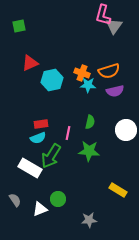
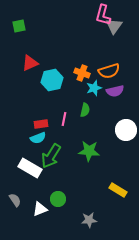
cyan star: moved 6 px right, 3 px down; rotated 21 degrees counterclockwise
green semicircle: moved 5 px left, 12 px up
pink line: moved 4 px left, 14 px up
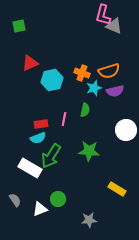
gray triangle: rotated 42 degrees counterclockwise
yellow rectangle: moved 1 px left, 1 px up
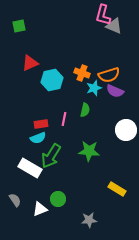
orange semicircle: moved 4 px down
purple semicircle: rotated 36 degrees clockwise
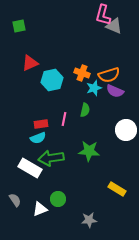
green arrow: moved 2 px down; rotated 50 degrees clockwise
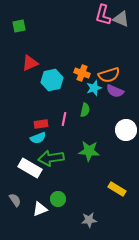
gray triangle: moved 7 px right, 7 px up
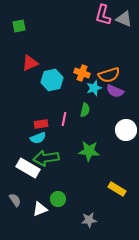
gray triangle: moved 3 px right
green arrow: moved 5 px left
white rectangle: moved 2 px left
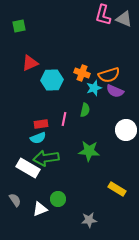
cyan hexagon: rotated 10 degrees clockwise
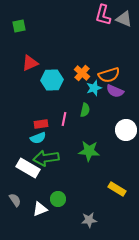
orange cross: rotated 21 degrees clockwise
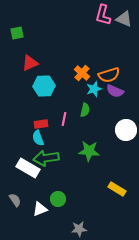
green square: moved 2 px left, 7 px down
cyan hexagon: moved 8 px left, 6 px down
cyan star: moved 1 px down
cyan semicircle: rotated 91 degrees clockwise
gray star: moved 10 px left, 9 px down
